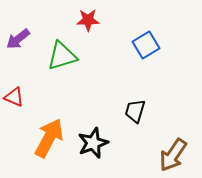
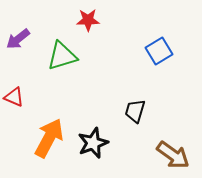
blue square: moved 13 px right, 6 px down
brown arrow: rotated 88 degrees counterclockwise
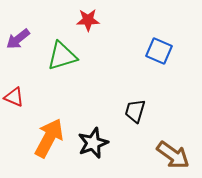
blue square: rotated 36 degrees counterclockwise
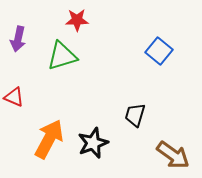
red star: moved 11 px left
purple arrow: rotated 40 degrees counterclockwise
blue square: rotated 16 degrees clockwise
black trapezoid: moved 4 px down
orange arrow: moved 1 px down
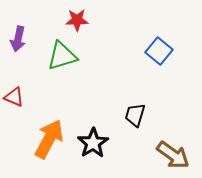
black star: rotated 12 degrees counterclockwise
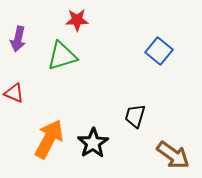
red triangle: moved 4 px up
black trapezoid: moved 1 px down
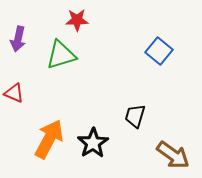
green triangle: moved 1 px left, 1 px up
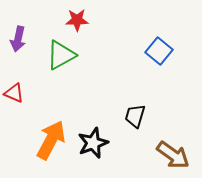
green triangle: rotated 12 degrees counterclockwise
orange arrow: moved 2 px right, 1 px down
black star: rotated 12 degrees clockwise
